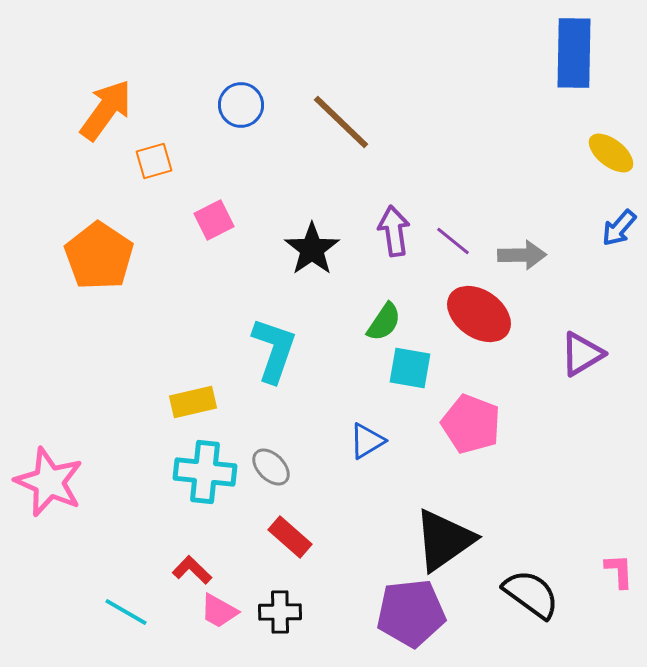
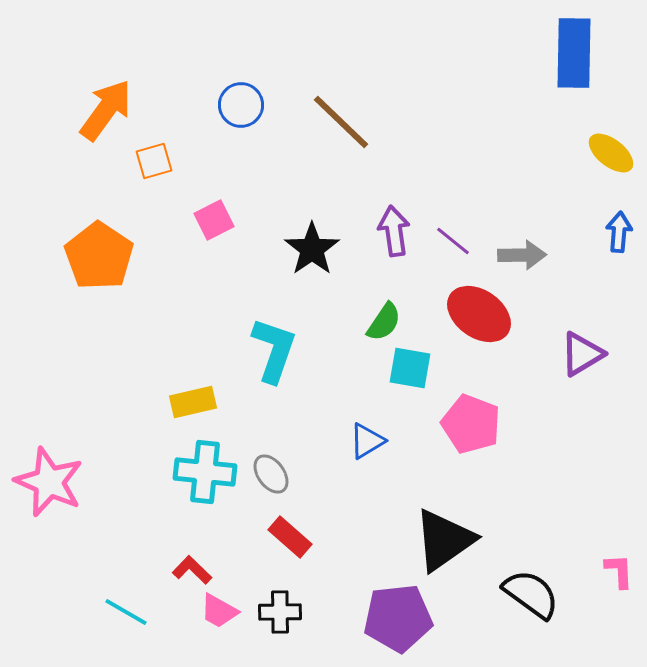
blue arrow: moved 4 px down; rotated 144 degrees clockwise
gray ellipse: moved 7 px down; rotated 9 degrees clockwise
purple pentagon: moved 13 px left, 5 px down
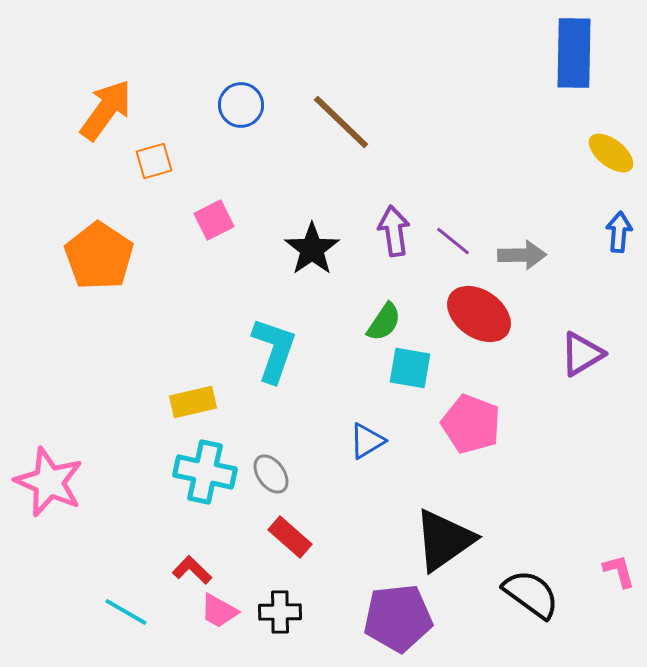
cyan cross: rotated 6 degrees clockwise
pink L-shape: rotated 12 degrees counterclockwise
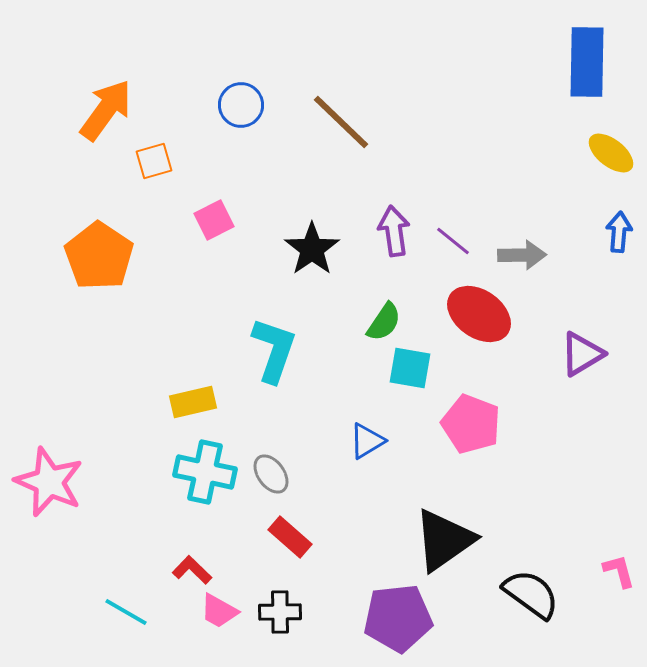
blue rectangle: moved 13 px right, 9 px down
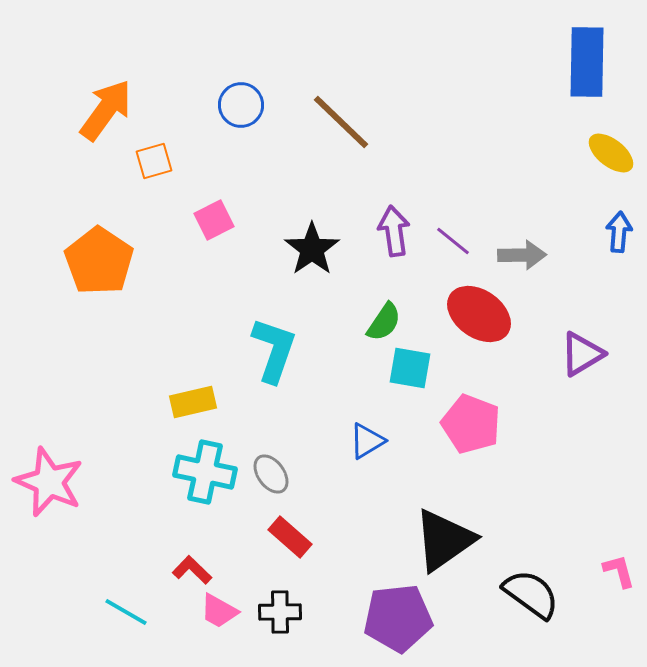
orange pentagon: moved 5 px down
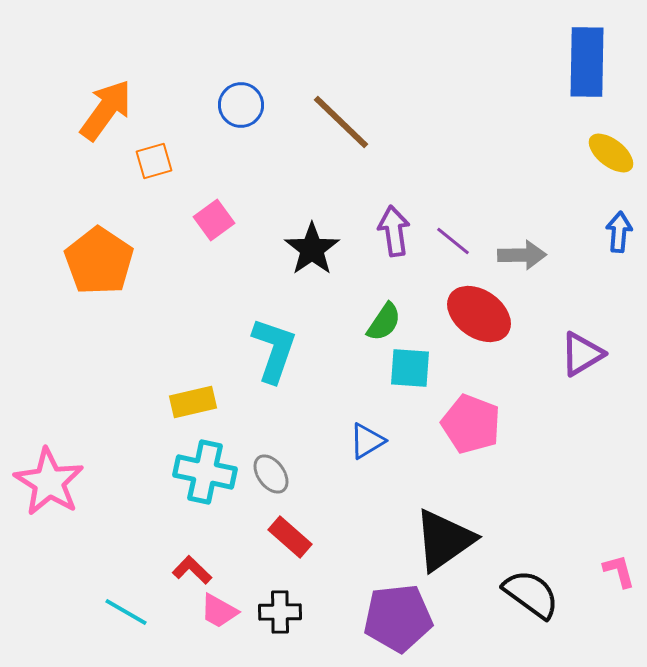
pink square: rotated 9 degrees counterclockwise
cyan square: rotated 6 degrees counterclockwise
pink star: rotated 8 degrees clockwise
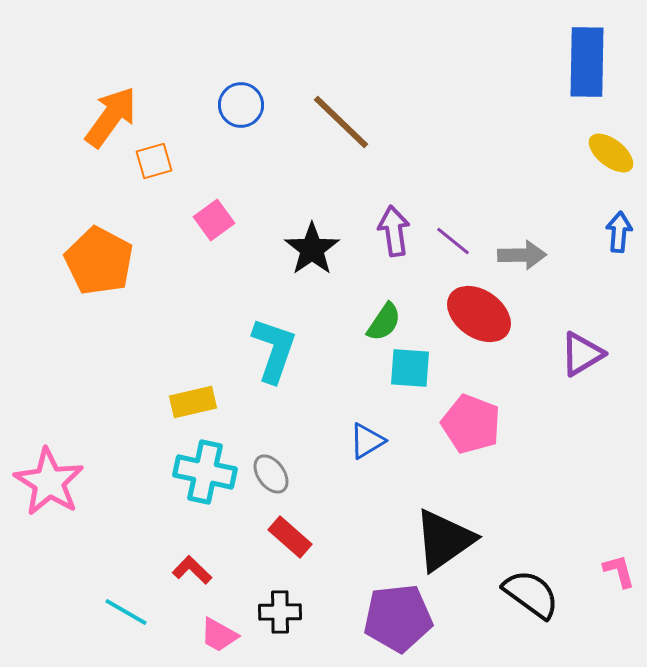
orange arrow: moved 5 px right, 7 px down
orange pentagon: rotated 6 degrees counterclockwise
pink trapezoid: moved 24 px down
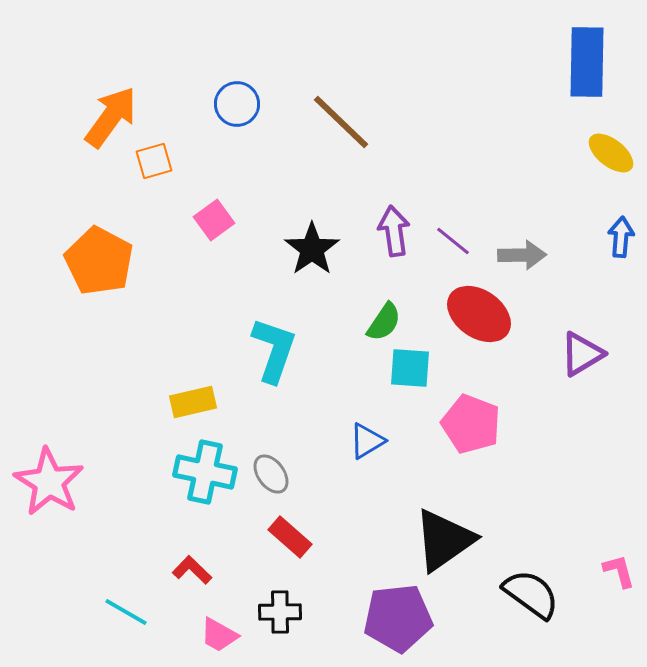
blue circle: moved 4 px left, 1 px up
blue arrow: moved 2 px right, 5 px down
